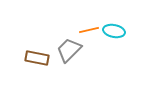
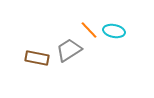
orange line: rotated 60 degrees clockwise
gray trapezoid: rotated 12 degrees clockwise
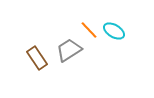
cyan ellipse: rotated 20 degrees clockwise
brown rectangle: rotated 45 degrees clockwise
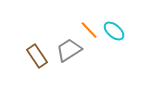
cyan ellipse: rotated 10 degrees clockwise
brown rectangle: moved 2 px up
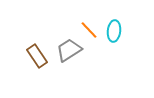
cyan ellipse: rotated 55 degrees clockwise
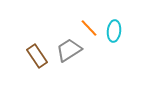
orange line: moved 2 px up
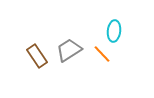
orange line: moved 13 px right, 26 px down
